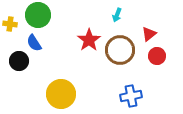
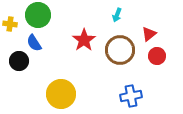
red star: moved 5 px left
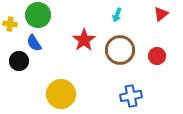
red triangle: moved 12 px right, 20 px up
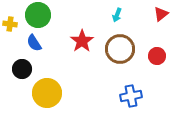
red star: moved 2 px left, 1 px down
brown circle: moved 1 px up
black circle: moved 3 px right, 8 px down
yellow circle: moved 14 px left, 1 px up
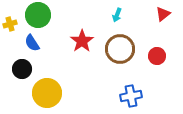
red triangle: moved 2 px right
yellow cross: rotated 24 degrees counterclockwise
blue semicircle: moved 2 px left
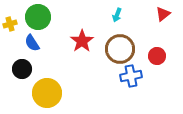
green circle: moved 2 px down
blue cross: moved 20 px up
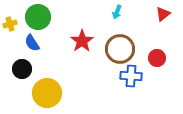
cyan arrow: moved 3 px up
red circle: moved 2 px down
blue cross: rotated 15 degrees clockwise
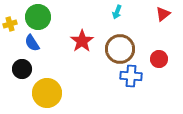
red circle: moved 2 px right, 1 px down
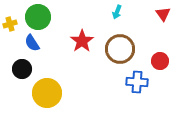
red triangle: rotated 28 degrees counterclockwise
red circle: moved 1 px right, 2 px down
blue cross: moved 6 px right, 6 px down
